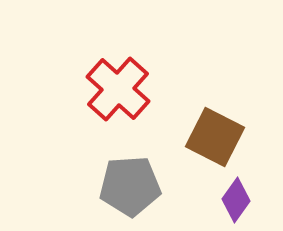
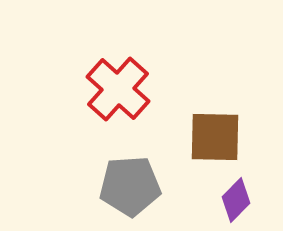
brown square: rotated 26 degrees counterclockwise
purple diamond: rotated 9 degrees clockwise
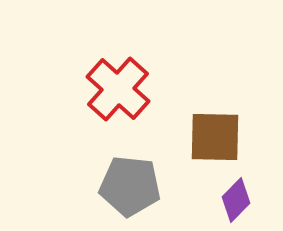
gray pentagon: rotated 10 degrees clockwise
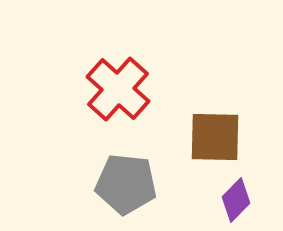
gray pentagon: moved 4 px left, 2 px up
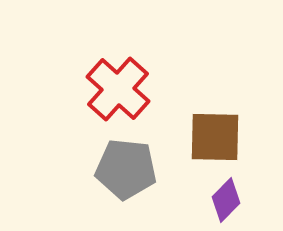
gray pentagon: moved 15 px up
purple diamond: moved 10 px left
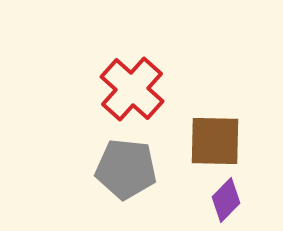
red cross: moved 14 px right
brown square: moved 4 px down
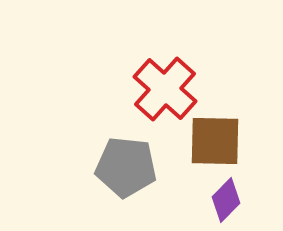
red cross: moved 33 px right
gray pentagon: moved 2 px up
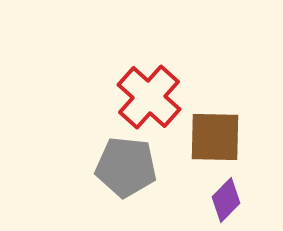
red cross: moved 16 px left, 8 px down
brown square: moved 4 px up
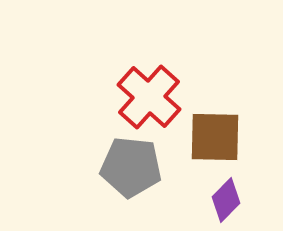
gray pentagon: moved 5 px right
